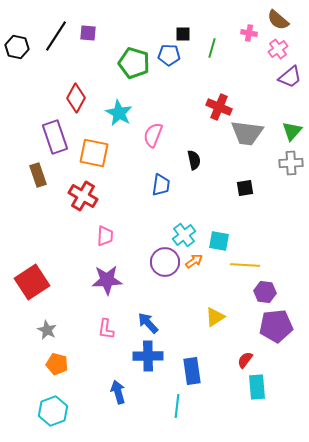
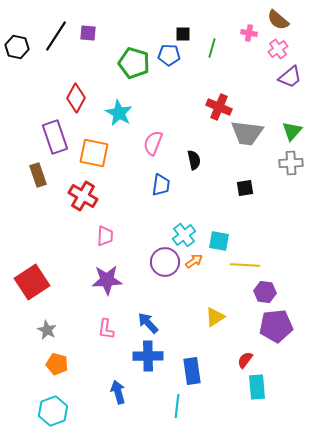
pink semicircle at (153, 135): moved 8 px down
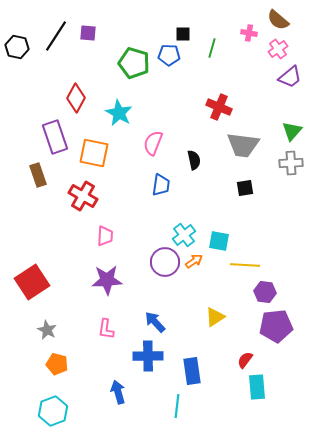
gray trapezoid at (247, 133): moved 4 px left, 12 px down
blue arrow at (148, 323): moved 7 px right, 1 px up
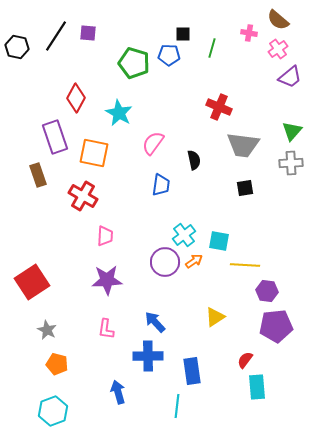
pink semicircle at (153, 143): rotated 15 degrees clockwise
purple hexagon at (265, 292): moved 2 px right, 1 px up
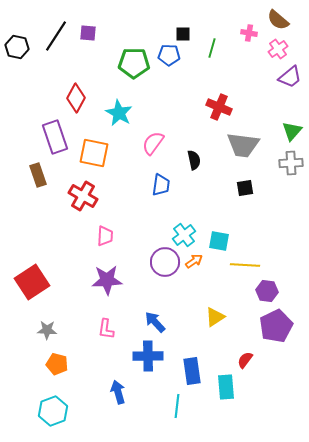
green pentagon at (134, 63): rotated 16 degrees counterclockwise
purple pentagon at (276, 326): rotated 20 degrees counterclockwise
gray star at (47, 330): rotated 24 degrees counterclockwise
cyan rectangle at (257, 387): moved 31 px left
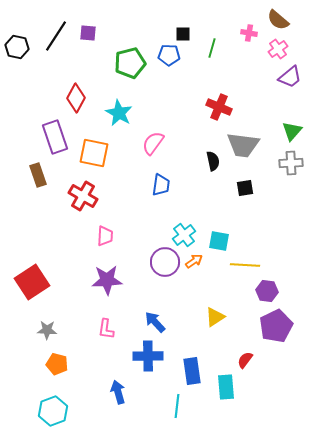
green pentagon at (134, 63): moved 4 px left; rotated 16 degrees counterclockwise
black semicircle at (194, 160): moved 19 px right, 1 px down
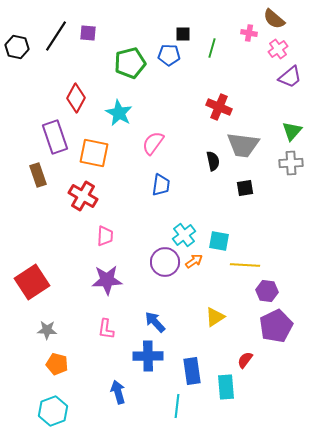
brown semicircle at (278, 20): moved 4 px left, 1 px up
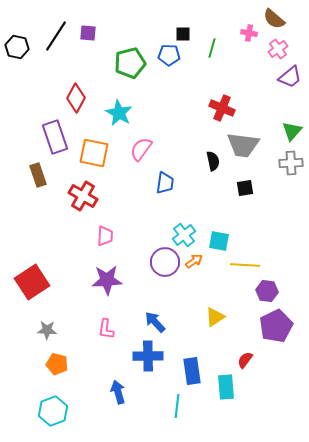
red cross at (219, 107): moved 3 px right, 1 px down
pink semicircle at (153, 143): moved 12 px left, 6 px down
blue trapezoid at (161, 185): moved 4 px right, 2 px up
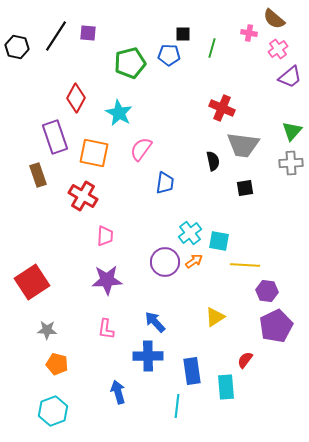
cyan cross at (184, 235): moved 6 px right, 2 px up
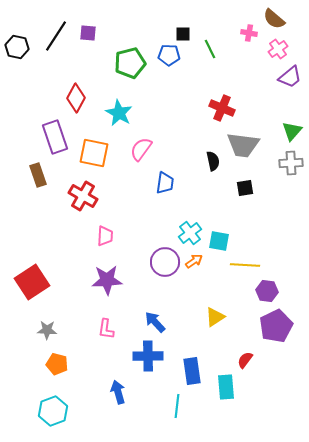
green line at (212, 48): moved 2 px left, 1 px down; rotated 42 degrees counterclockwise
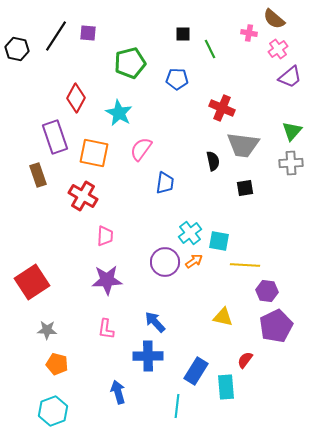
black hexagon at (17, 47): moved 2 px down
blue pentagon at (169, 55): moved 8 px right, 24 px down
yellow triangle at (215, 317): moved 8 px right; rotated 45 degrees clockwise
blue rectangle at (192, 371): moved 4 px right; rotated 40 degrees clockwise
